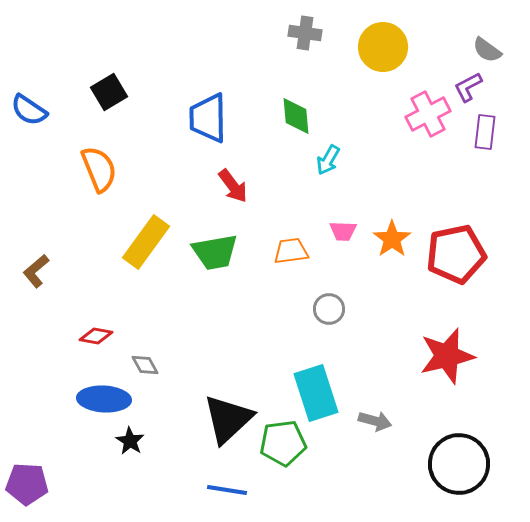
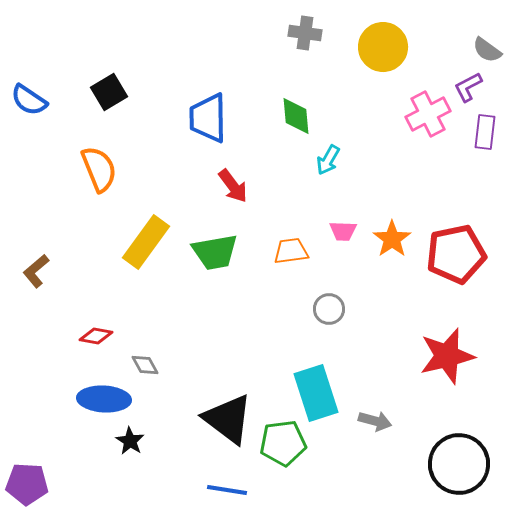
blue semicircle: moved 10 px up
black triangle: rotated 40 degrees counterclockwise
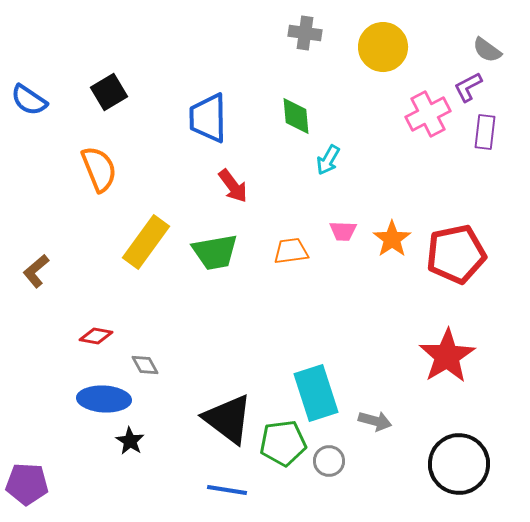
gray circle: moved 152 px down
red star: rotated 18 degrees counterclockwise
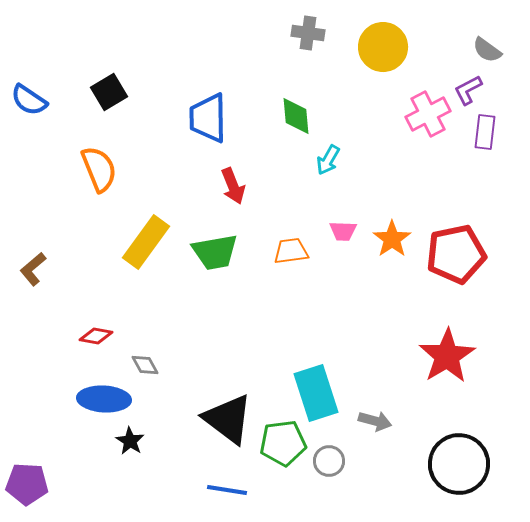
gray cross: moved 3 px right
purple L-shape: moved 3 px down
red arrow: rotated 15 degrees clockwise
brown L-shape: moved 3 px left, 2 px up
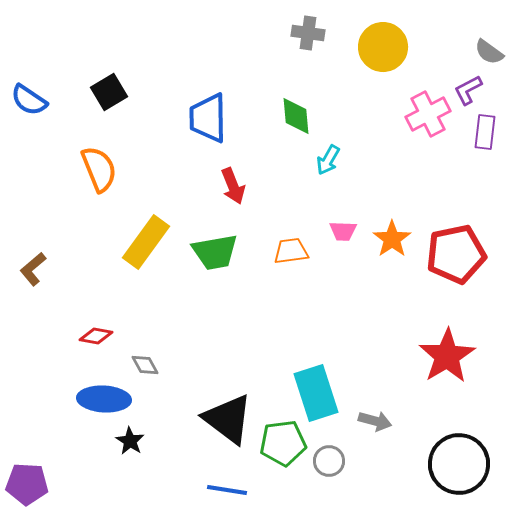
gray semicircle: moved 2 px right, 2 px down
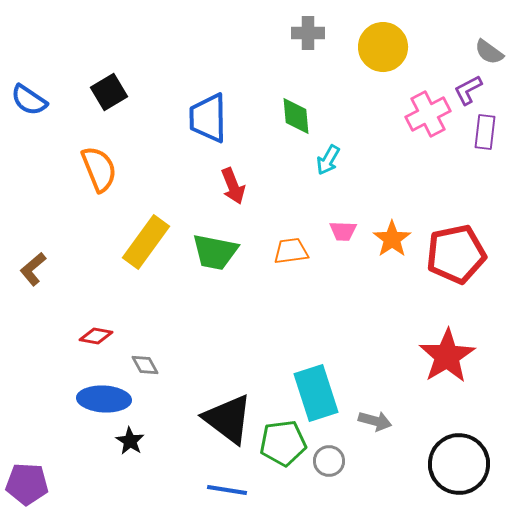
gray cross: rotated 8 degrees counterclockwise
green trapezoid: rotated 21 degrees clockwise
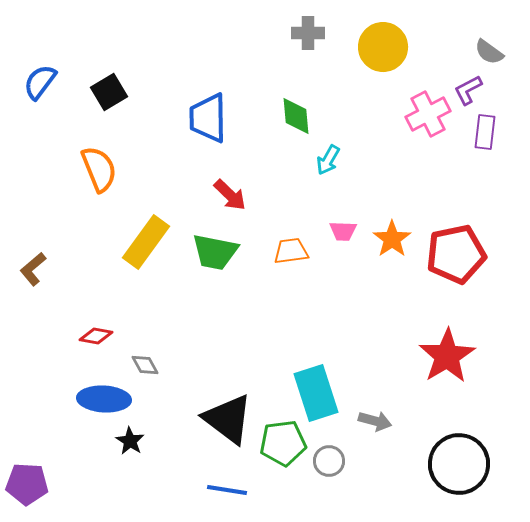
blue semicircle: moved 11 px right, 18 px up; rotated 93 degrees clockwise
red arrow: moved 3 px left, 9 px down; rotated 24 degrees counterclockwise
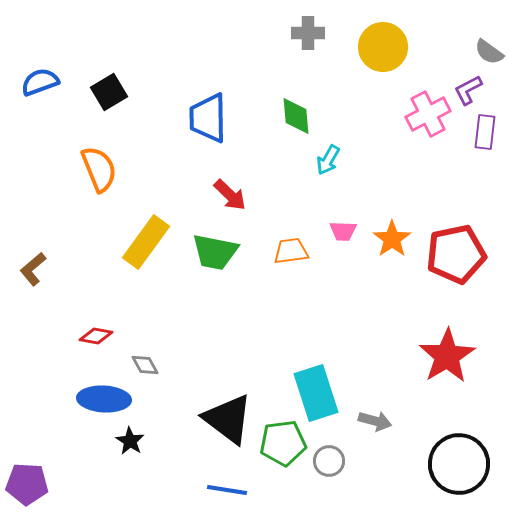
blue semicircle: rotated 33 degrees clockwise
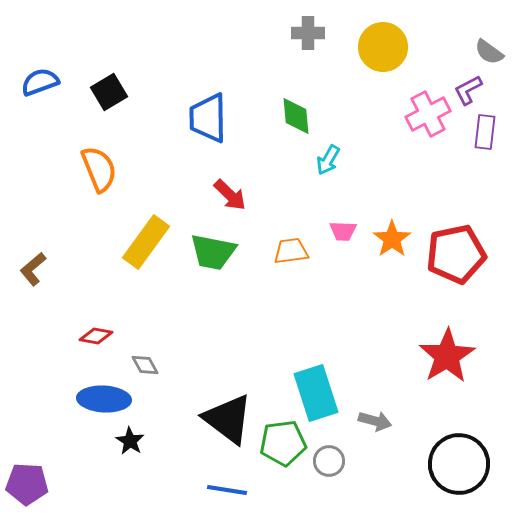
green trapezoid: moved 2 px left
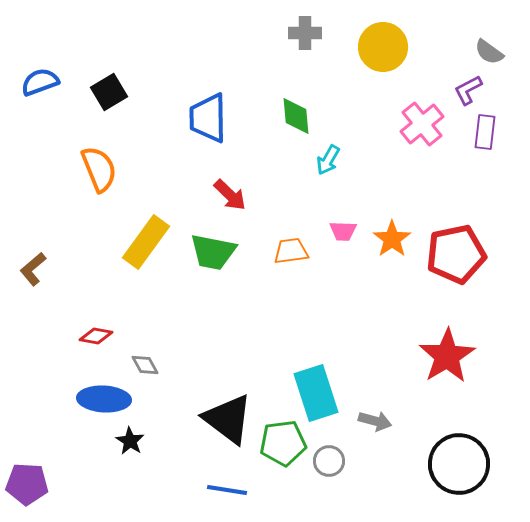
gray cross: moved 3 px left
pink cross: moved 6 px left, 10 px down; rotated 12 degrees counterclockwise
